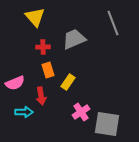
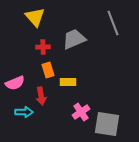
yellow rectangle: rotated 56 degrees clockwise
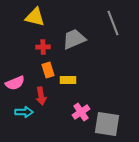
yellow triangle: rotated 35 degrees counterclockwise
yellow rectangle: moved 2 px up
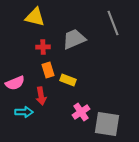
yellow rectangle: rotated 21 degrees clockwise
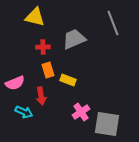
cyan arrow: rotated 24 degrees clockwise
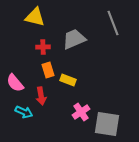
pink semicircle: rotated 72 degrees clockwise
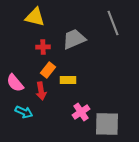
orange rectangle: rotated 56 degrees clockwise
yellow rectangle: rotated 21 degrees counterclockwise
red arrow: moved 5 px up
gray square: rotated 8 degrees counterclockwise
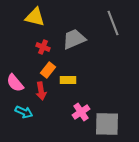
red cross: rotated 24 degrees clockwise
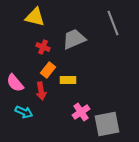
gray square: rotated 12 degrees counterclockwise
